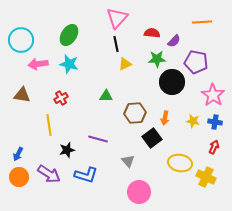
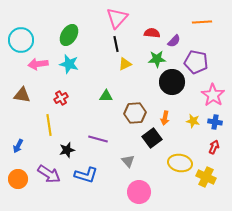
blue arrow: moved 8 px up
orange circle: moved 1 px left, 2 px down
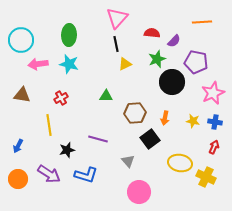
green ellipse: rotated 30 degrees counterclockwise
green star: rotated 18 degrees counterclockwise
pink star: moved 2 px up; rotated 15 degrees clockwise
black square: moved 2 px left, 1 px down
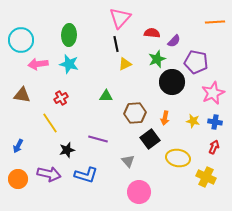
pink triangle: moved 3 px right
orange line: moved 13 px right
yellow line: moved 1 px right, 2 px up; rotated 25 degrees counterclockwise
yellow ellipse: moved 2 px left, 5 px up
purple arrow: rotated 20 degrees counterclockwise
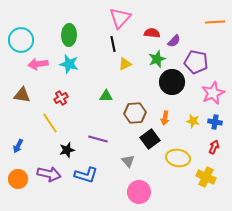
black line: moved 3 px left
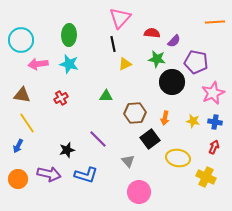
green star: rotated 30 degrees clockwise
yellow line: moved 23 px left
purple line: rotated 30 degrees clockwise
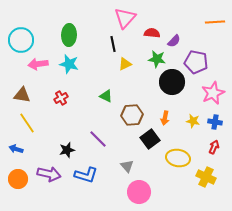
pink triangle: moved 5 px right
green triangle: rotated 24 degrees clockwise
brown hexagon: moved 3 px left, 2 px down
blue arrow: moved 2 px left, 3 px down; rotated 80 degrees clockwise
gray triangle: moved 1 px left, 5 px down
